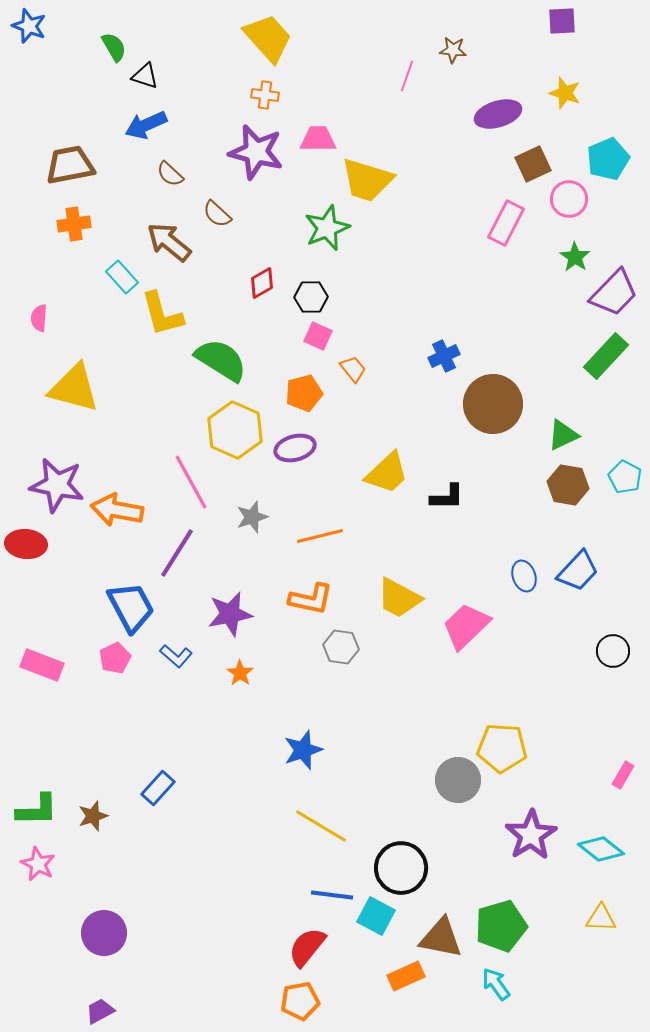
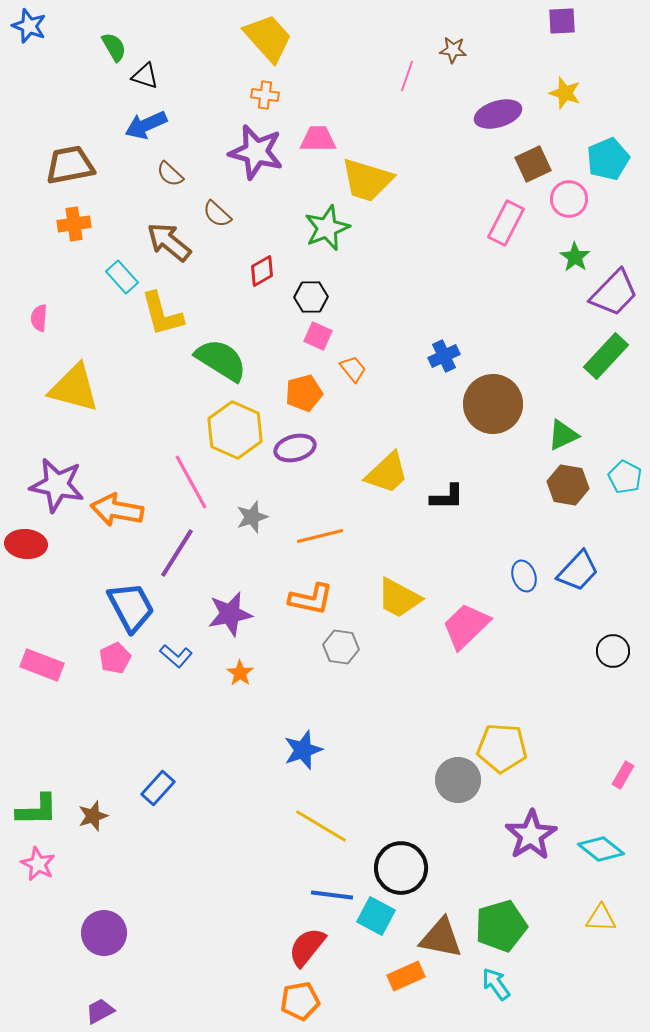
red diamond at (262, 283): moved 12 px up
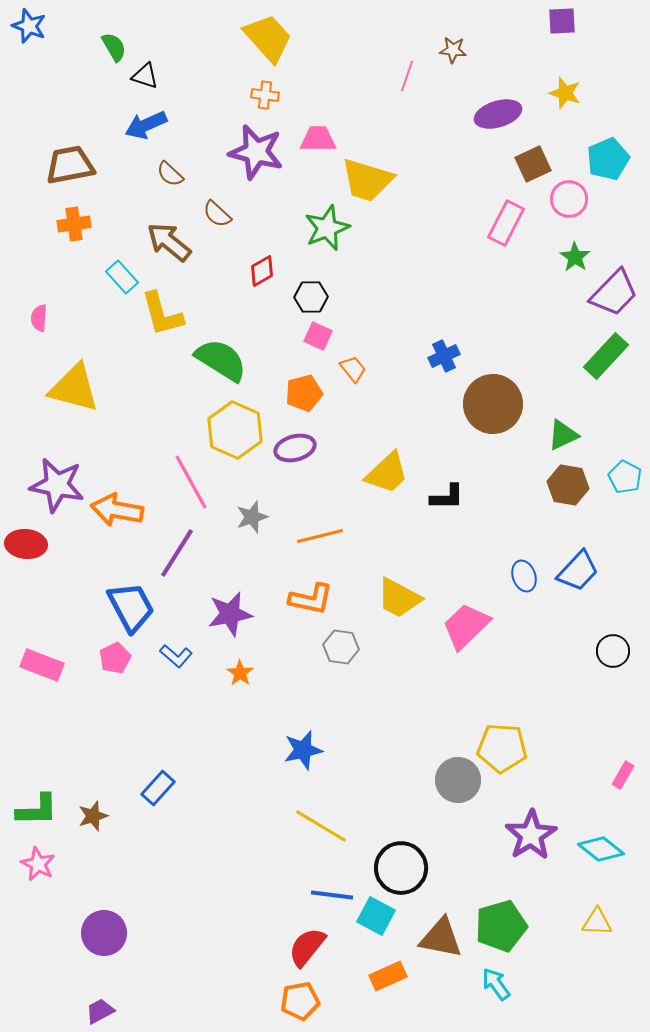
blue star at (303, 750): rotated 6 degrees clockwise
yellow triangle at (601, 918): moved 4 px left, 4 px down
orange rectangle at (406, 976): moved 18 px left
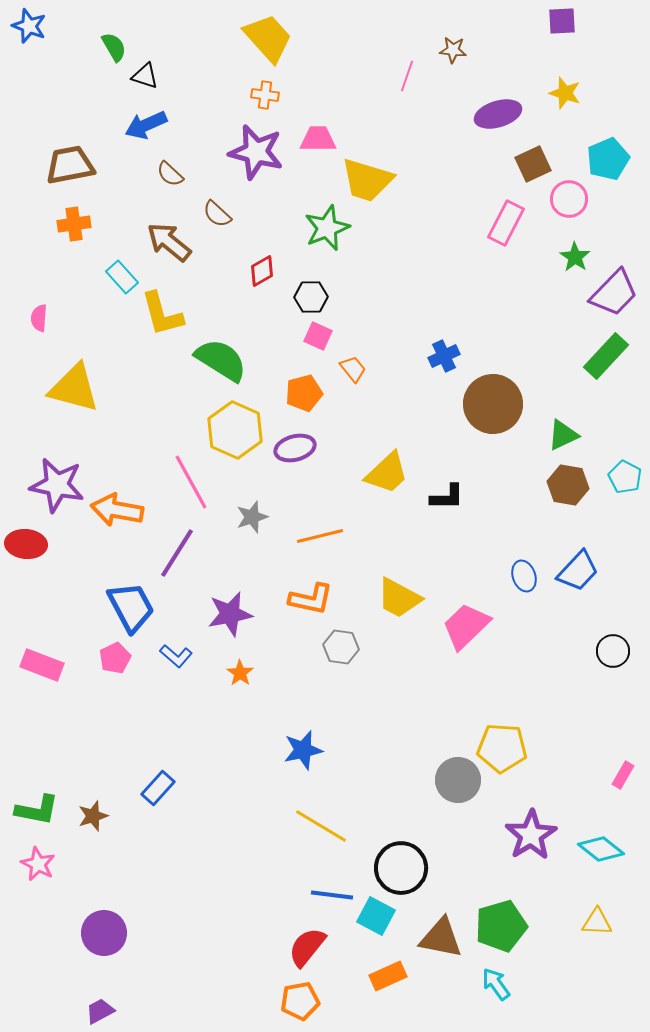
green L-shape at (37, 810): rotated 12 degrees clockwise
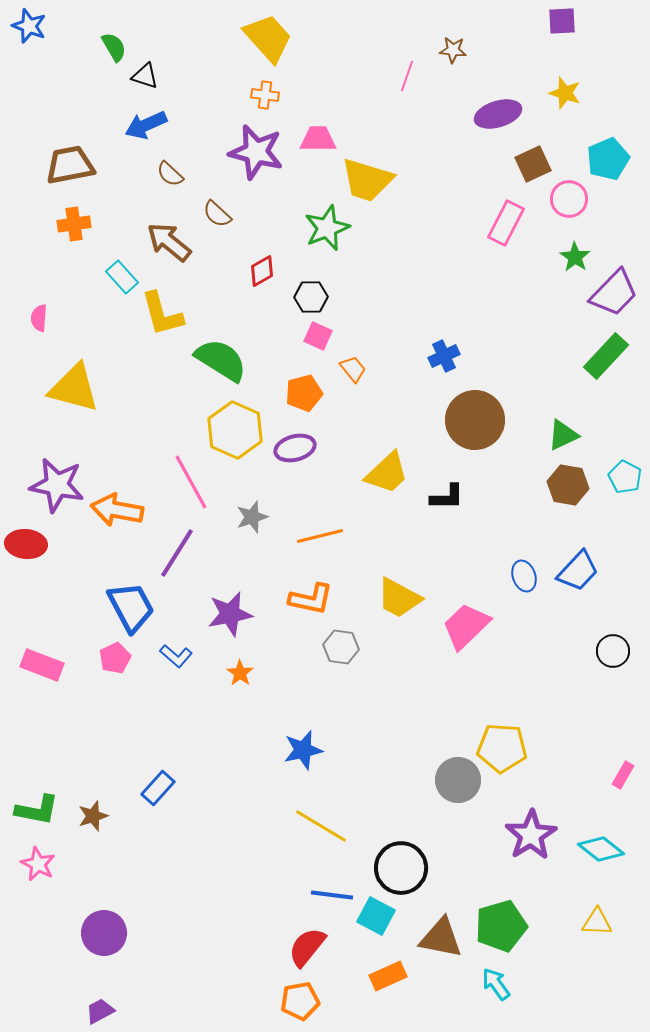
brown circle at (493, 404): moved 18 px left, 16 px down
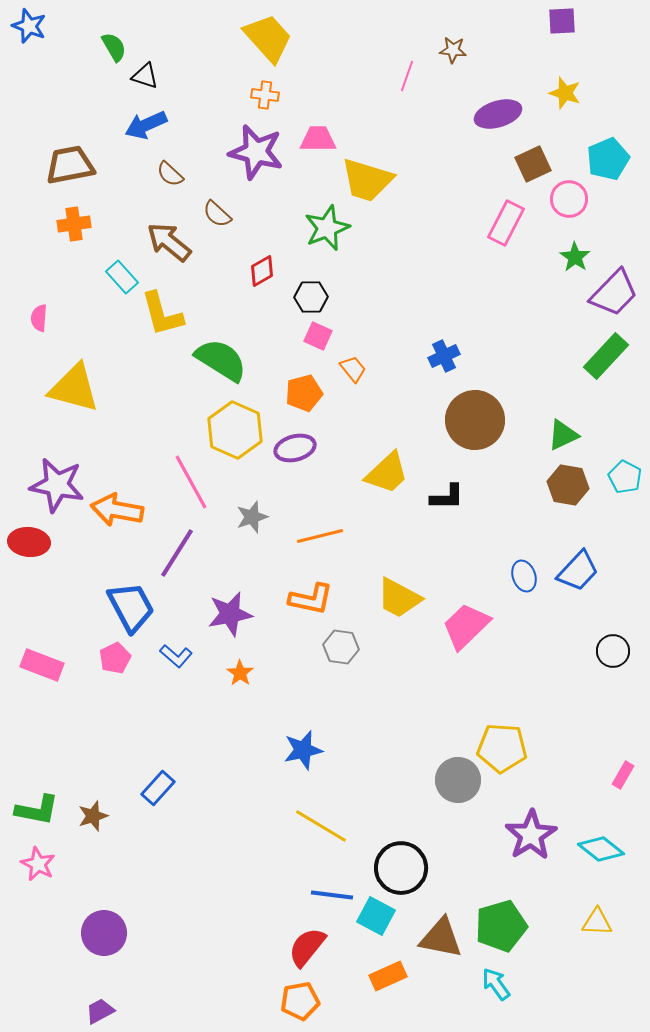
red ellipse at (26, 544): moved 3 px right, 2 px up
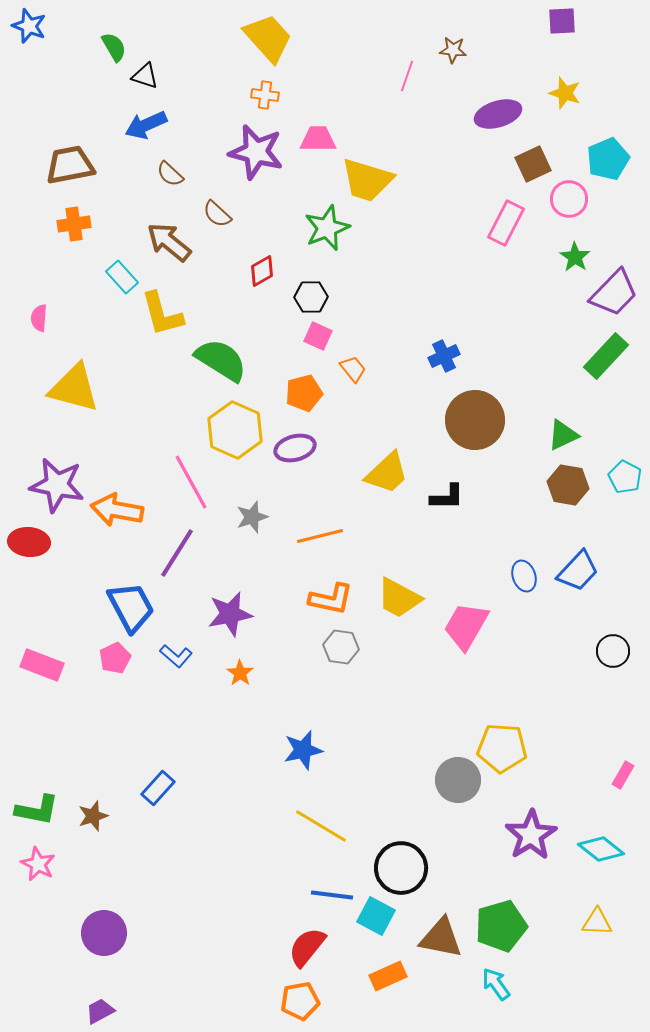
orange L-shape at (311, 599): moved 20 px right
pink trapezoid at (466, 626): rotated 16 degrees counterclockwise
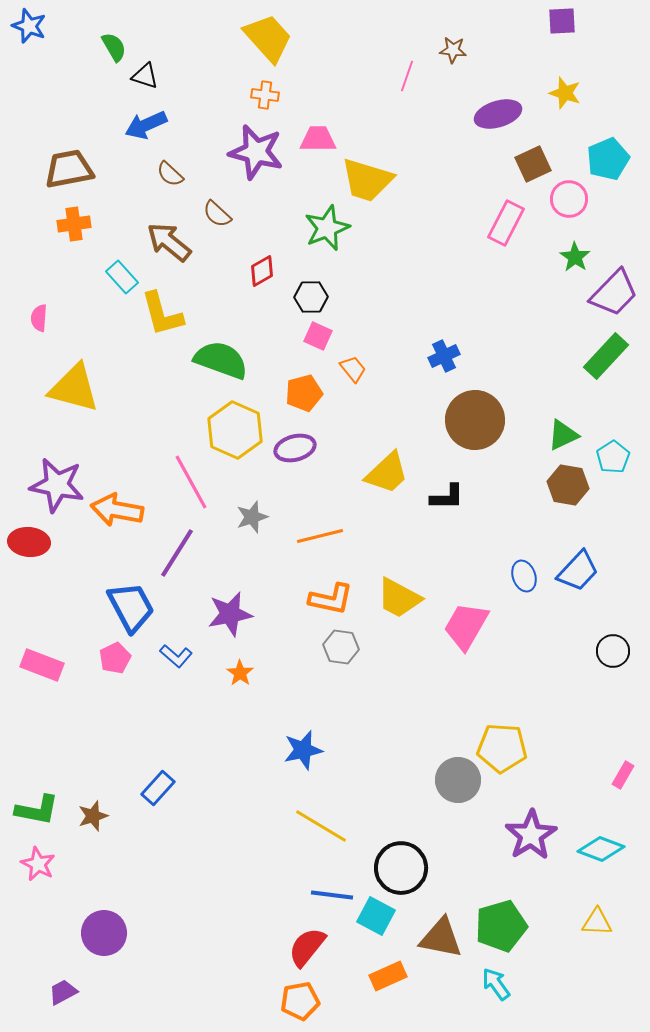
brown trapezoid at (70, 165): moved 1 px left, 4 px down
green semicircle at (221, 360): rotated 12 degrees counterclockwise
cyan pentagon at (625, 477): moved 12 px left, 20 px up; rotated 12 degrees clockwise
cyan diamond at (601, 849): rotated 18 degrees counterclockwise
purple trapezoid at (100, 1011): moved 37 px left, 19 px up
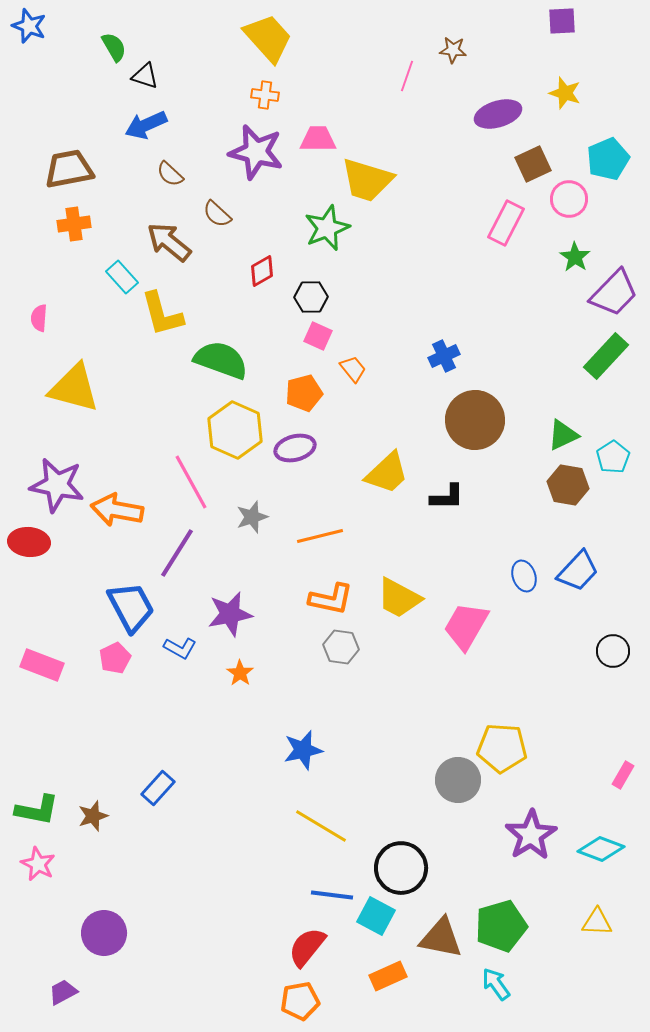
blue L-shape at (176, 656): moved 4 px right, 8 px up; rotated 12 degrees counterclockwise
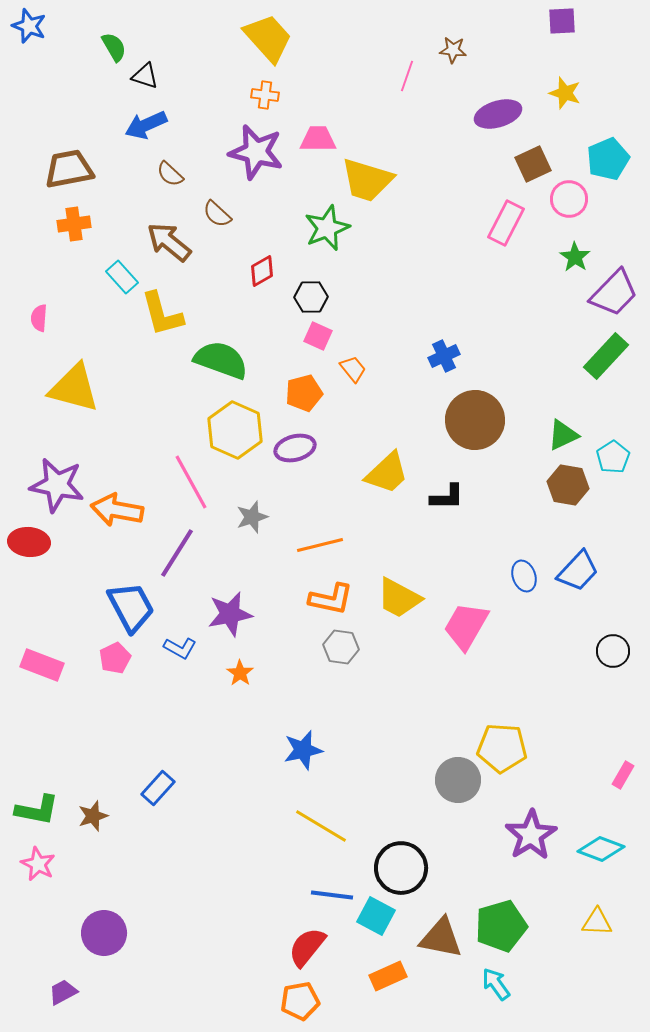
orange line at (320, 536): moved 9 px down
